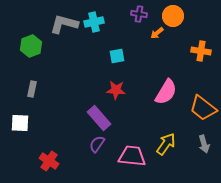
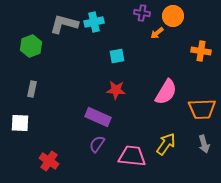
purple cross: moved 3 px right, 1 px up
orange trapezoid: moved 1 px left, 1 px down; rotated 40 degrees counterclockwise
purple rectangle: moved 1 px left, 1 px up; rotated 25 degrees counterclockwise
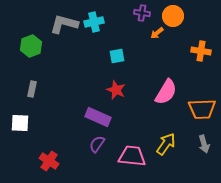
red star: rotated 18 degrees clockwise
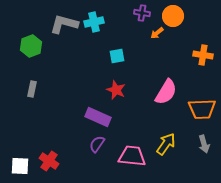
orange cross: moved 2 px right, 4 px down
white square: moved 43 px down
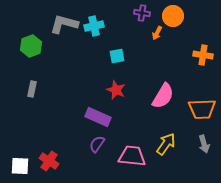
cyan cross: moved 4 px down
orange arrow: rotated 24 degrees counterclockwise
pink semicircle: moved 3 px left, 4 px down
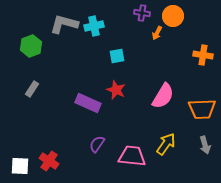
gray rectangle: rotated 21 degrees clockwise
purple rectangle: moved 10 px left, 14 px up
gray arrow: moved 1 px right, 1 px down
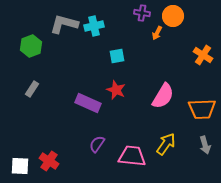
orange cross: rotated 24 degrees clockwise
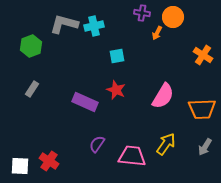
orange circle: moved 1 px down
purple rectangle: moved 3 px left, 1 px up
gray arrow: moved 2 px down; rotated 48 degrees clockwise
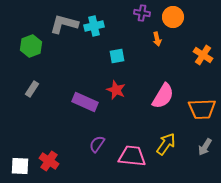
orange arrow: moved 6 px down; rotated 40 degrees counterclockwise
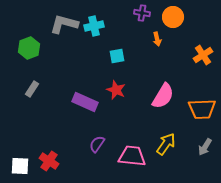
green hexagon: moved 2 px left, 2 px down
orange cross: rotated 24 degrees clockwise
